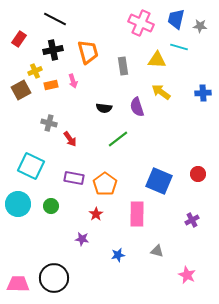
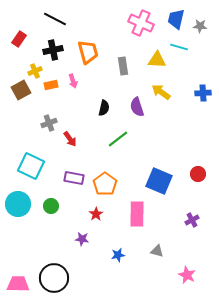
black semicircle: rotated 84 degrees counterclockwise
gray cross: rotated 35 degrees counterclockwise
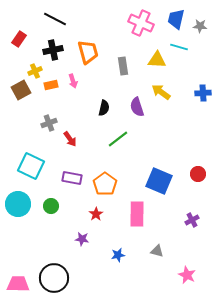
purple rectangle: moved 2 px left
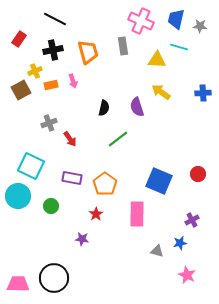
pink cross: moved 2 px up
gray rectangle: moved 20 px up
cyan circle: moved 8 px up
blue star: moved 62 px right, 12 px up
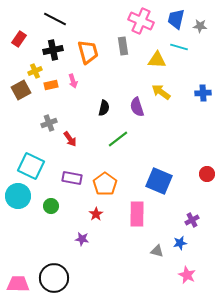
red circle: moved 9 px right
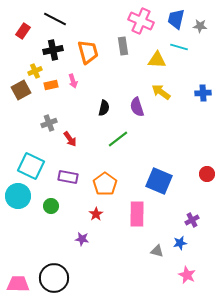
red rectangle: moved 4 px right, 8 px up
purple rectangle: moved 4 px left, 1 px up
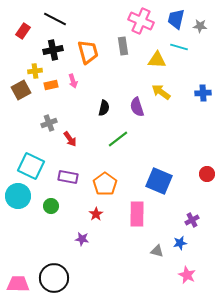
yellow cross: rotated 16 degrees clockwise
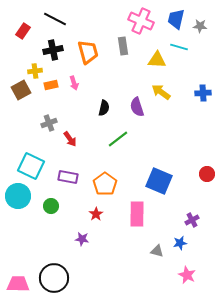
pink arrow: moved 1 px right, 2 px down
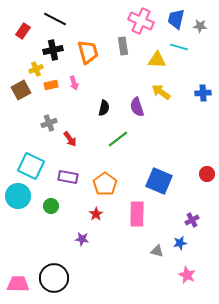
yellow cross: moved 1 px right, 2 px up; rotated 16 degrees counterclockwise
